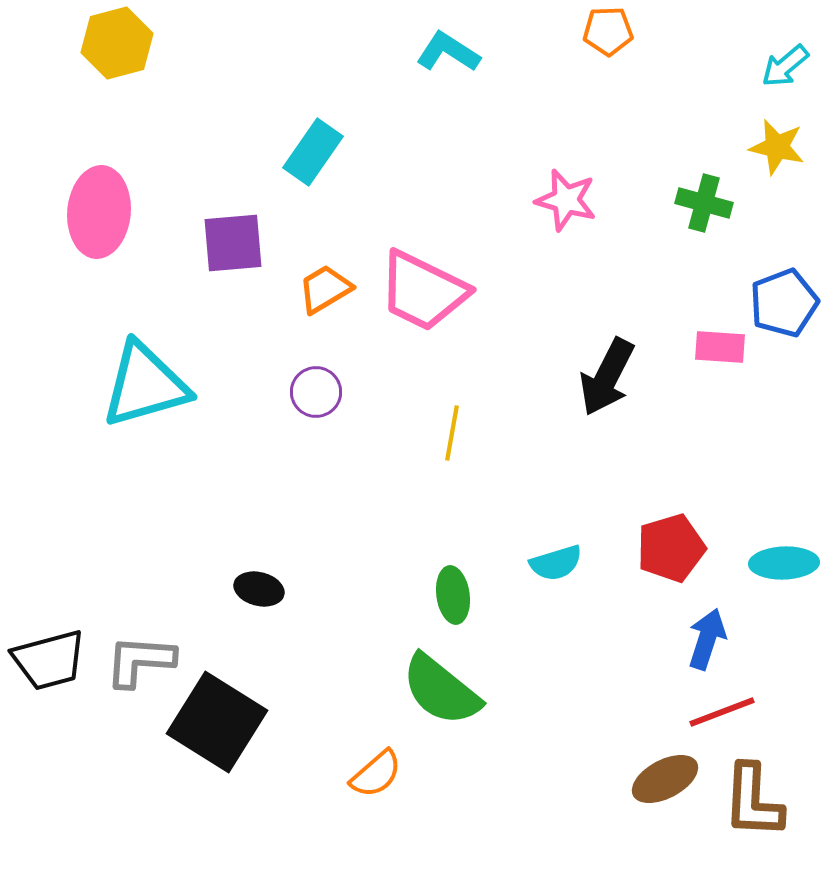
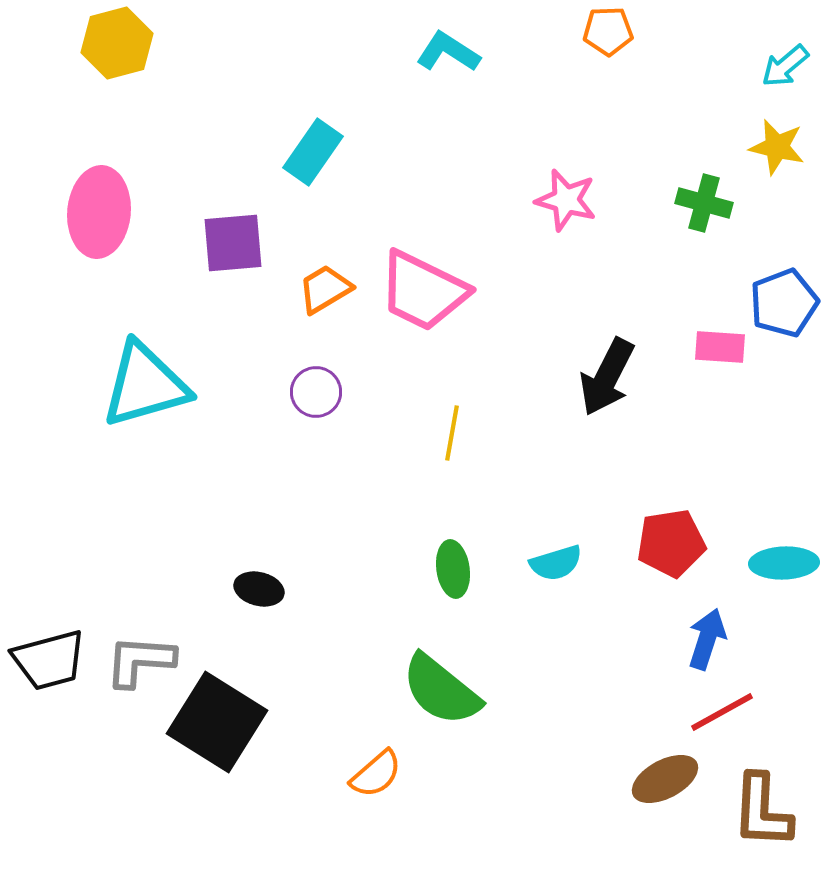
red pentagon: moved 5 px up; rotated 8 degrees clockwise
green ellipse: moved 26 px up
red line: rotated 8 degrees counterclockwise
brown L-shape: moved 9 px right, 10 px down
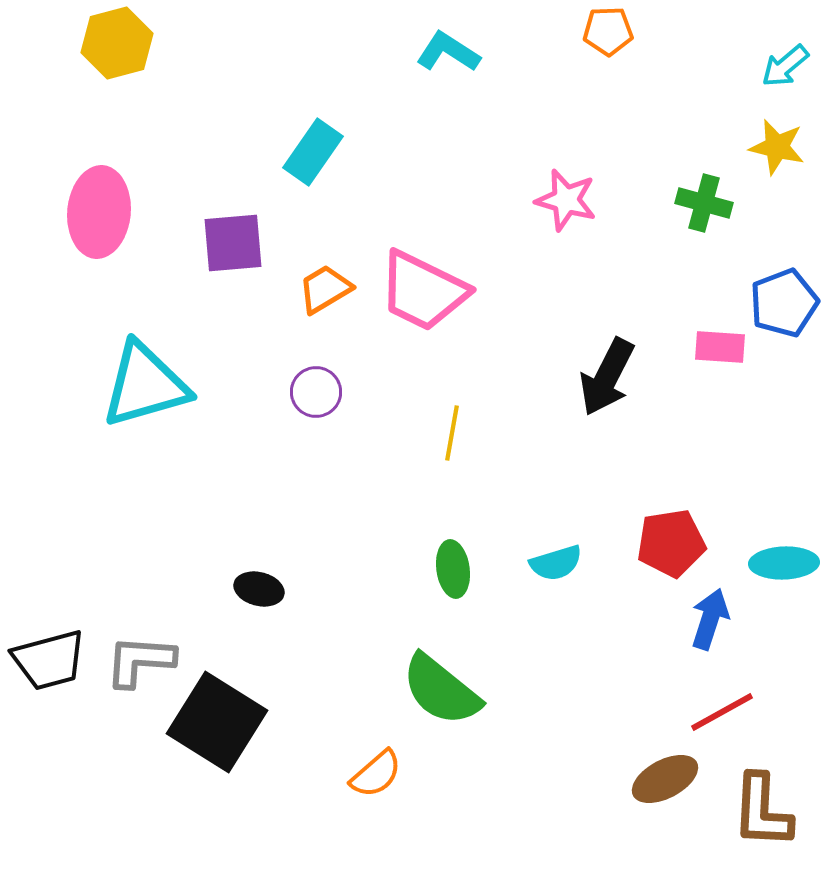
blue arrow: moved 3 px right, 20 px up
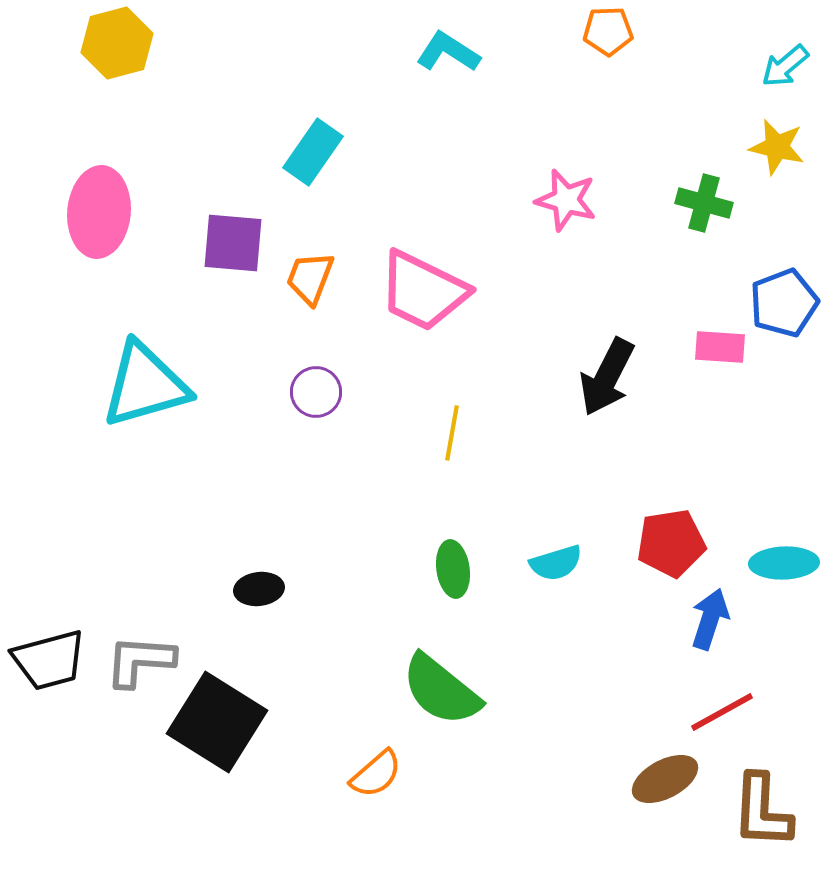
purple square: rotated 10 degrees clockwise
orange trapezoid: moved 15 px left, 11 px up; rotated 38 degrees counterclockwise
black ellipse: rotated 21 degrees counterclockwise
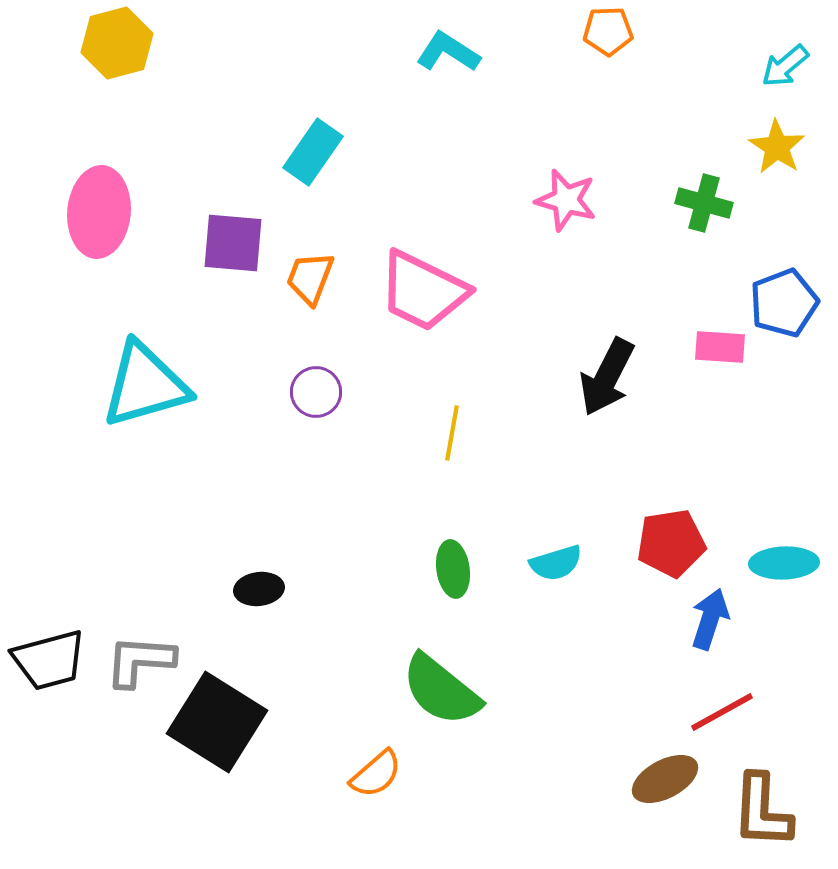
yellow star: rotated 20 degrees clockwise
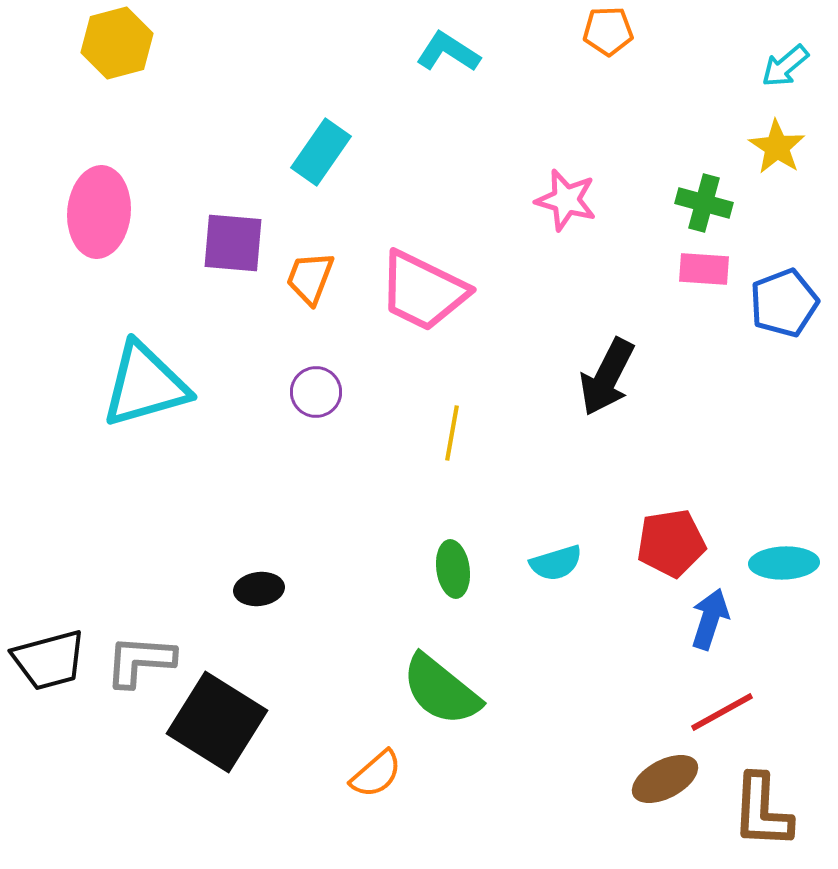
cyan rectangle: moved 8 px right
pink rectangle: moved 16 px left, 78 px up
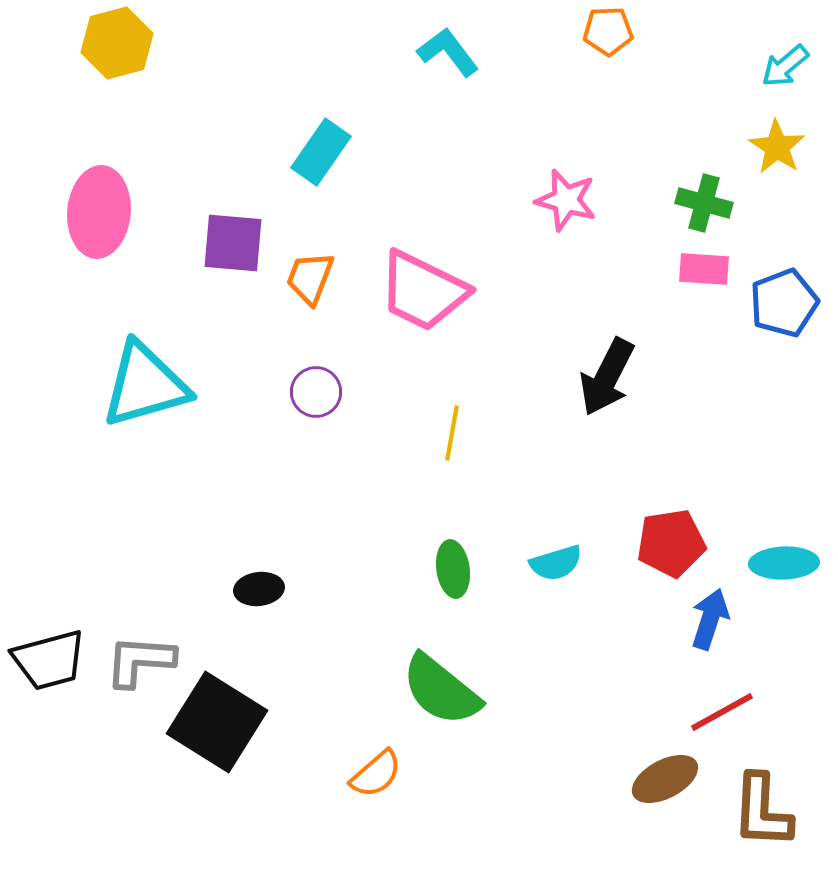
cyan L-shape: rotated 20 degrees clockwise
